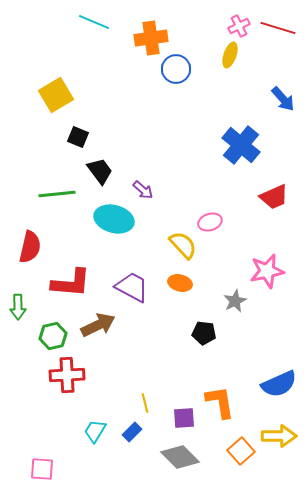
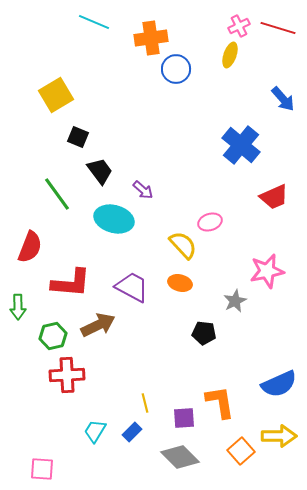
green line: rotated 60 degrees clockwise
red semicircle: rotated 8 degrees clockwise
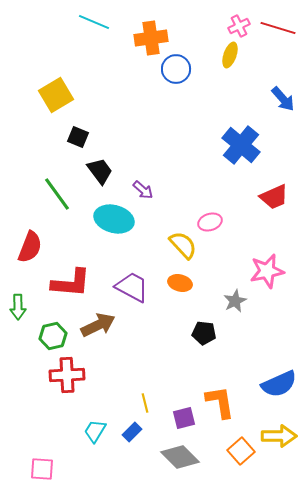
purple square: rotated 10 degrees counterclockwise
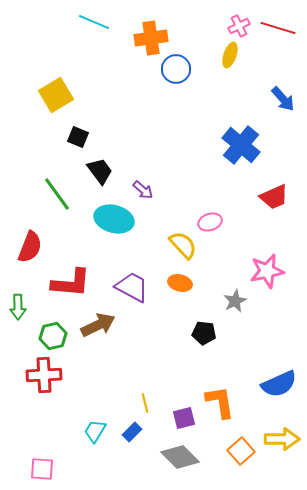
red cross: moved 23 px left
yellow arrow: moved 3 px right, 3 px down
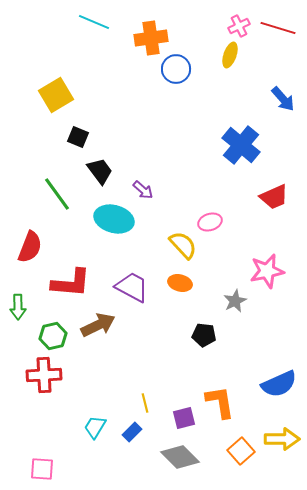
black pentagon: moved 2 px down
cyan trapezoid: moved 4 px up
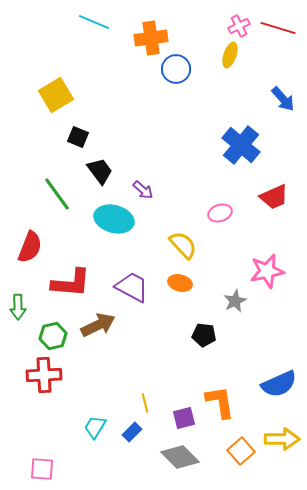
pink ellipse: moved 10 px right, 9 px up
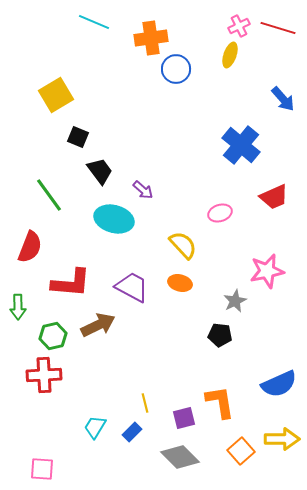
green line: moved 8 px left, 1 px down
black pentagon: moved 16 px right
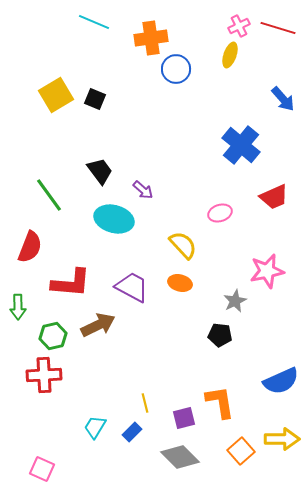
black square: moved 17 px right, 38 px up
blue semicircle: moved 2 px right, 3 px up
pink square: rotated 20 degrees clockwise
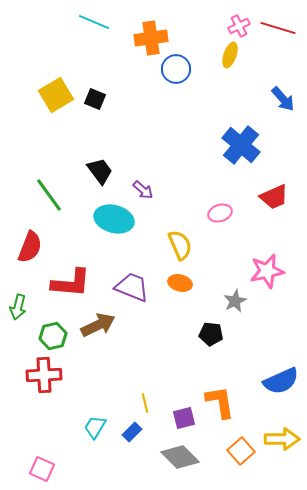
yellow semicircle: moved 3 px left; rotated 20 degrees clockwise
purple trapezoid: rotated 6 degrees counterclockwise
green arrow: rotated 15 degrees clockwise
black pentagon: moved 9 px left, 1 px up
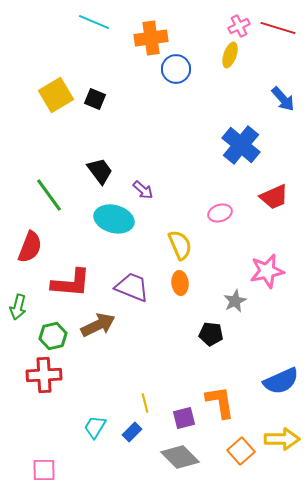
orange ellipse: rotated 70 degrees clockwise
pink square: moved 2 px right, 1 px down; rotated 25 degrees counterclockwise
